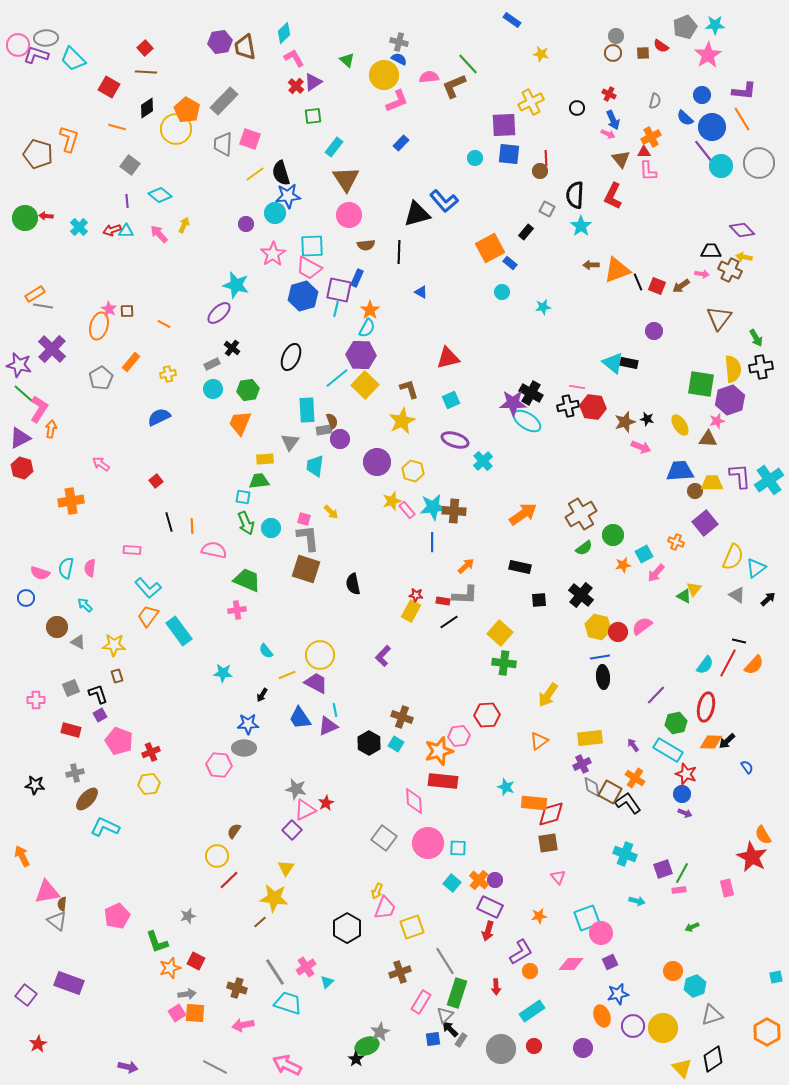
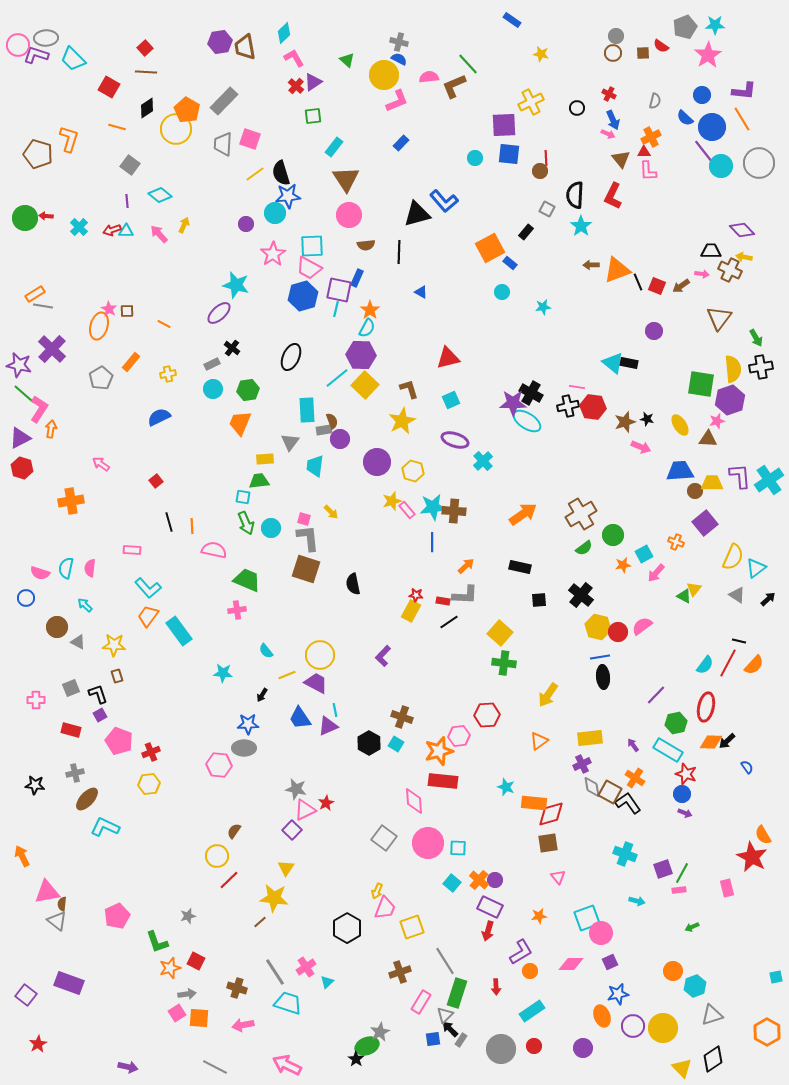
orange square at (195, 1013): moved 4 px right, 5 px down
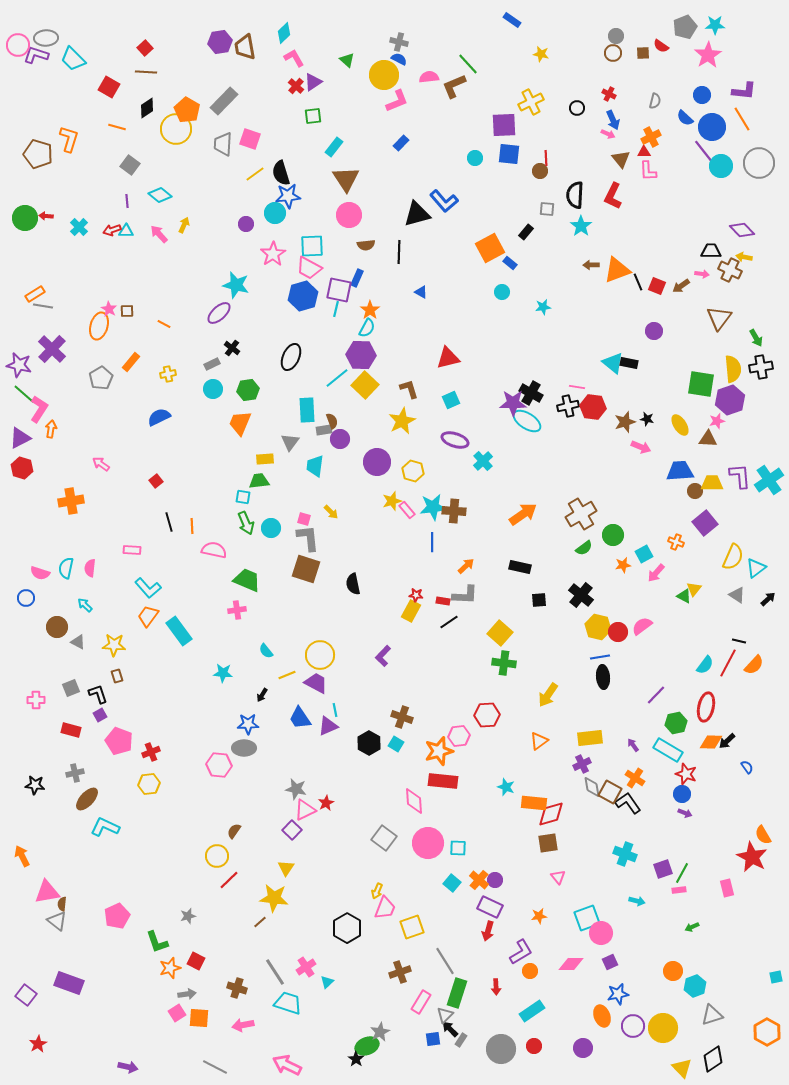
gray square at (547, 209): rotated 21 degrees counterclockwise
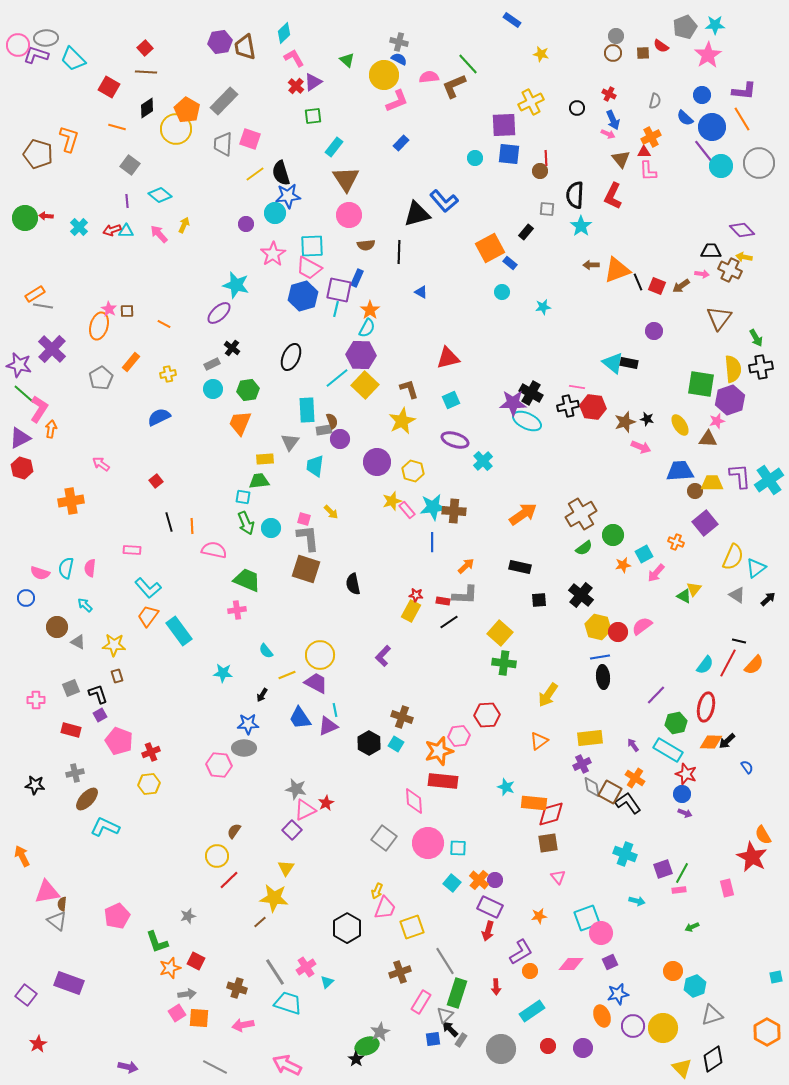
cyan ellipse at (527, 421): rotated 8 degrees counterclockwise
red circle at (534, 1046): moved 14 px right
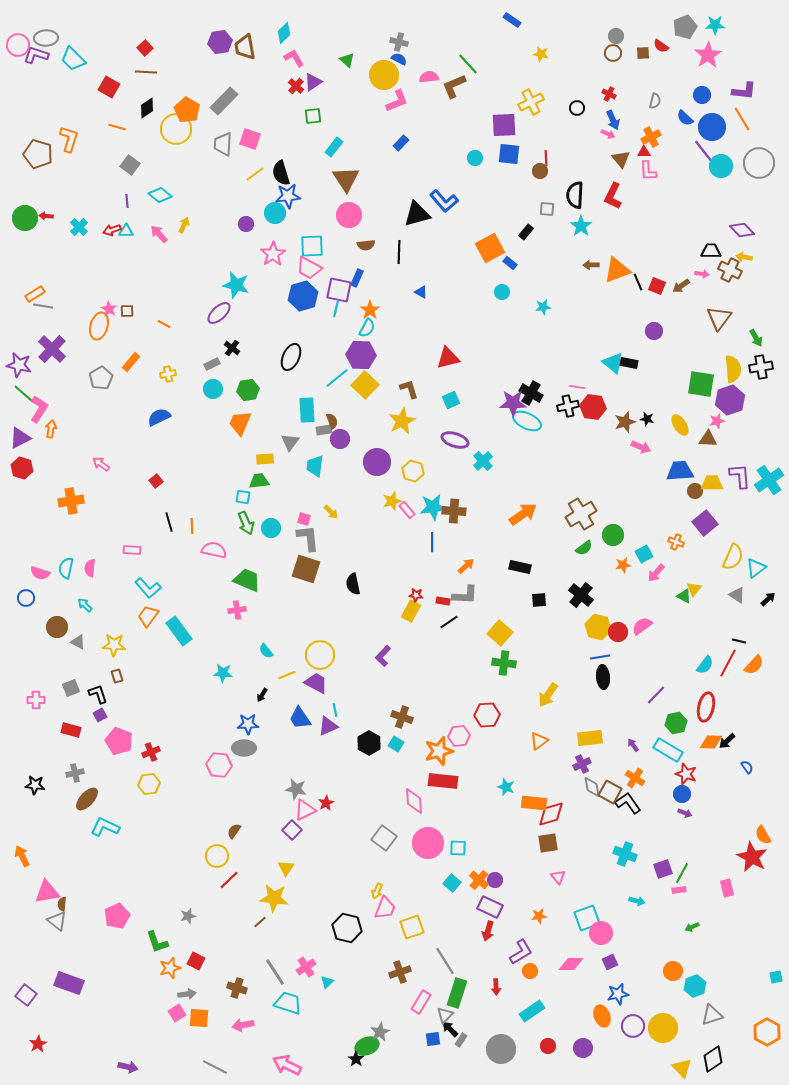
black hexagon at (347, 928): rotated 16 degrees counterclockwise
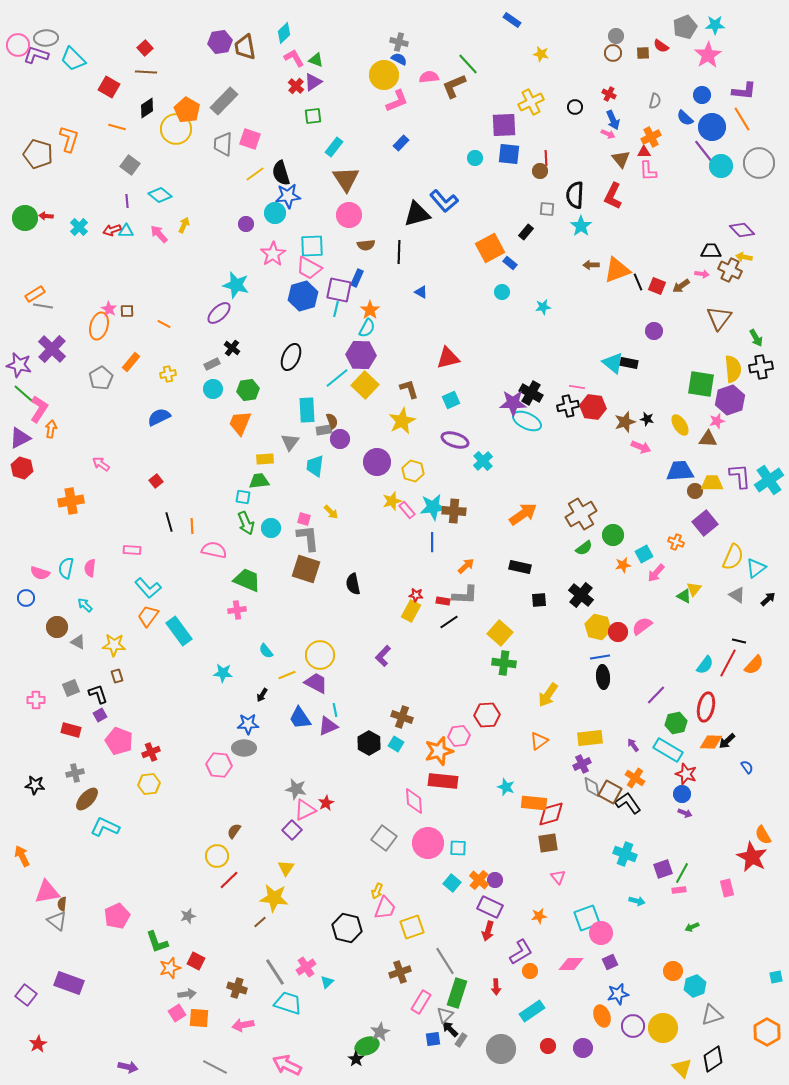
green triangle at (347, 60): moved 31 px left; rotated 21 degrees counterclockwise
black circle at (577, 108): moved 2 px left, 1 px up
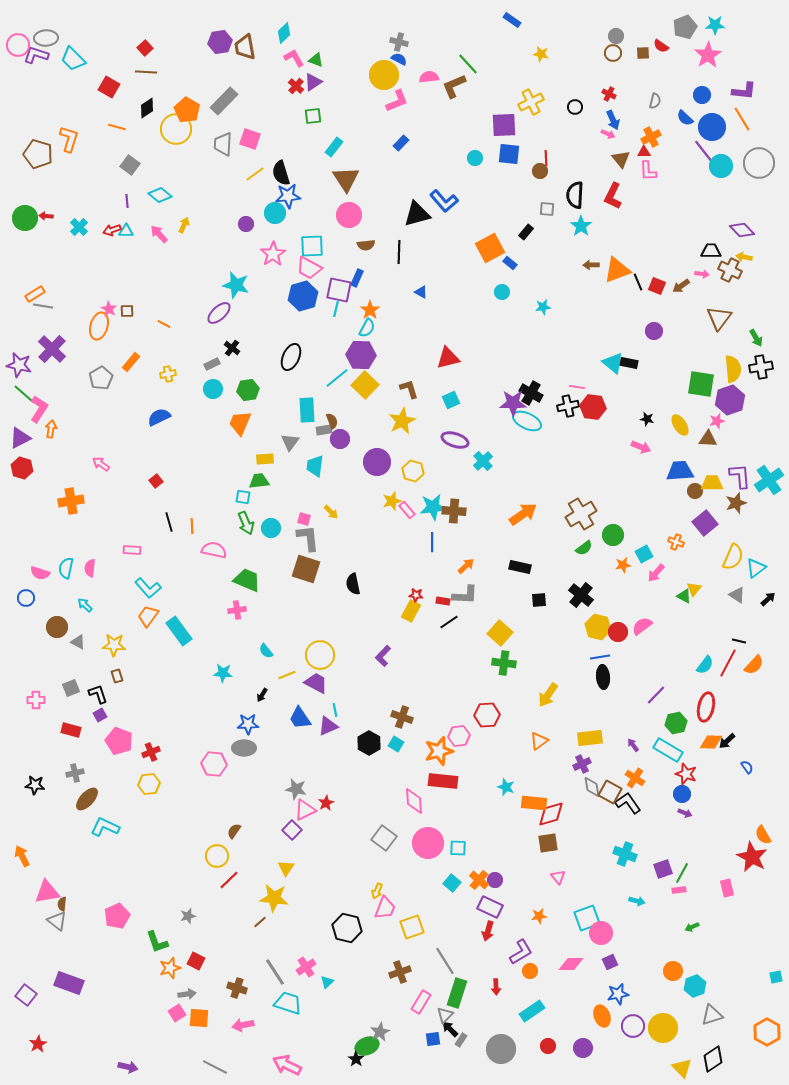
brown star at (625, 422): moved 111 px right, 81 px down
pink hexagon at (219, 765): moved 5 px left, 1 px up
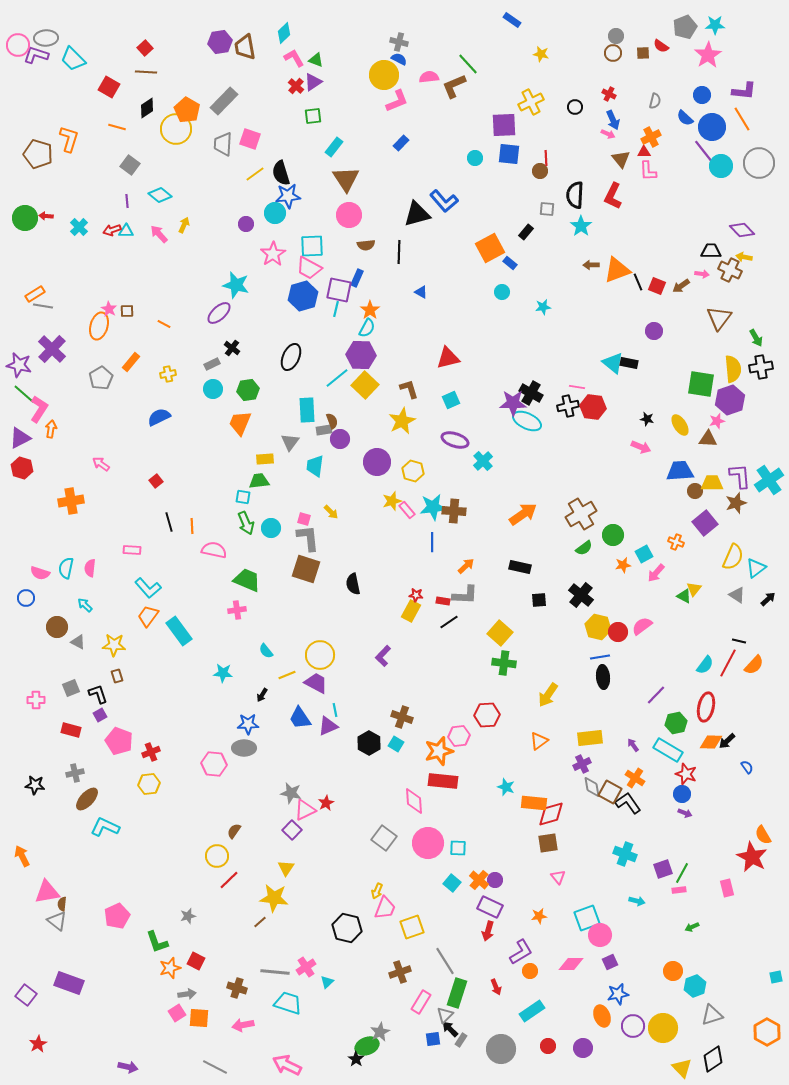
gray star at (296, 789): moved 5 px left, 4 px down
pink circle at (601, 933): moved 1 px left, 2 px down
gray line at (275, 972): rotated 52 degrees counterclockwise
red arrow at (496, 987): rotated 21 degrees counterclockwise
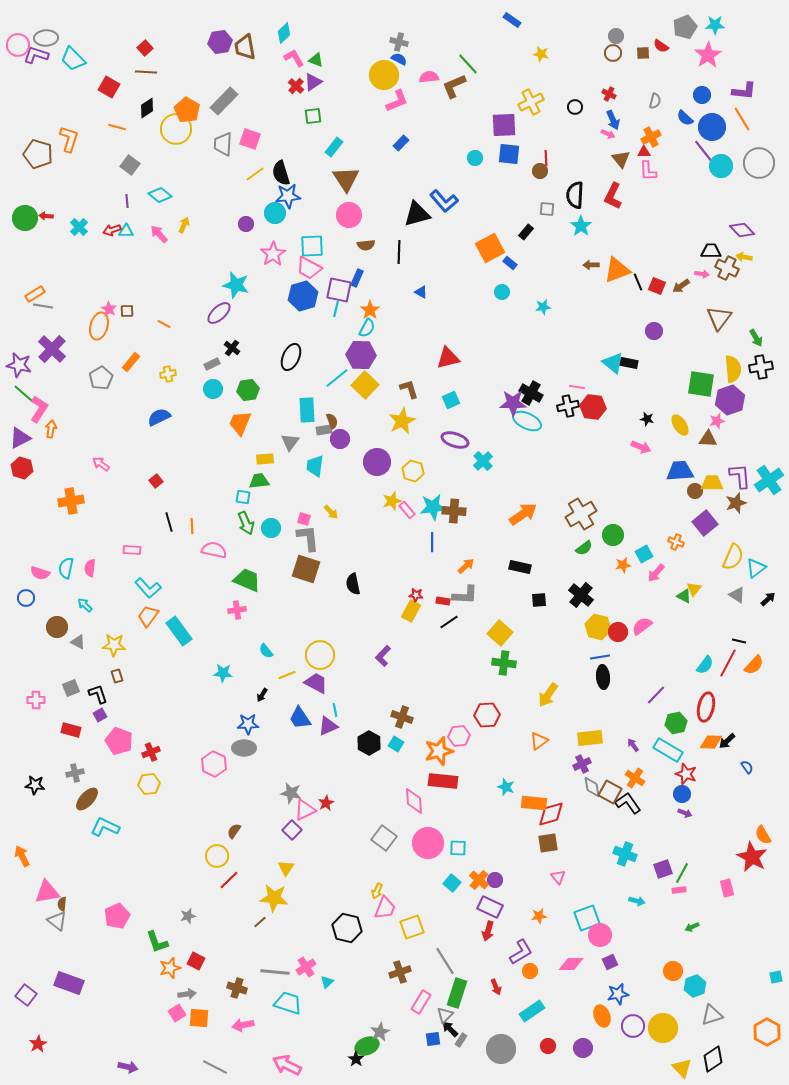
brown cross at (730, 270): moved 3 px left, 2 px up
pink hexagon at (214, 764): rotated 20 degrees clockwise
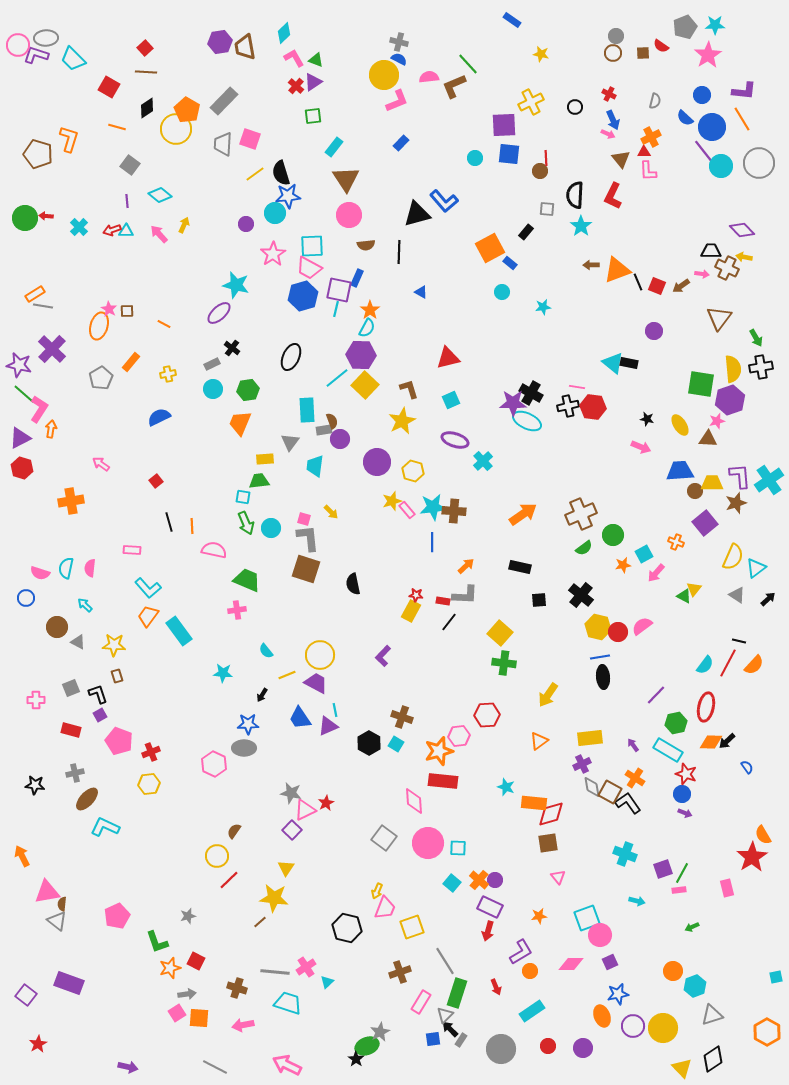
brown cross at (581, 514): rotated 8 degrees clockwise
black line at (449, 622): rotated 18 degrees counterclockwise
red star at (752, 857): rotated 12 degrees clockwise
